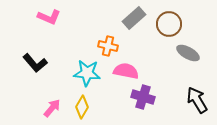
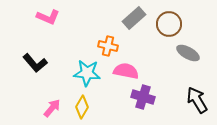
pink L-shape: moved 1 px left
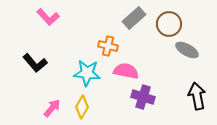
pink L-shape: rotated 25 degrees clockwise
gray ellipse: moved 1 px left, 3 px up
black arrow: moved 4 px up; rotated 20 degrees clockwise
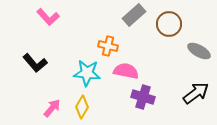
gray rectangle: moved 3 px up
gray ellipse: moved 12 px right, 1 px down
black arrow: moved 1 px left, 3 px up; rotated 64 degrees clockwise
